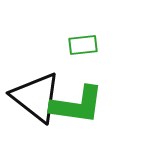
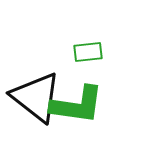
green rectangle: moved 5 px right, 7 px down
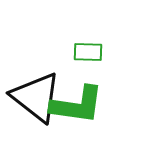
green rectangle: rotated 8 degrees clockwise
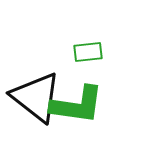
green rectangle: rotated 8 degrees counterclockwise
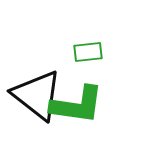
black triangle: moved 1 px right, 2 px up
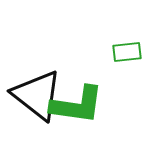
green rectangle: moved 39 px right
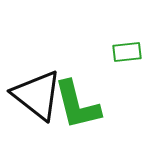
green L-shape: rotated 68 degrees clockwise
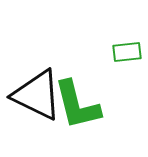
black triangle: rotated 12 degrees counterclockwise
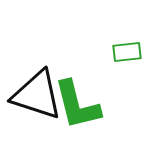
black triangle: rotated 8 degrees counterclockwise
